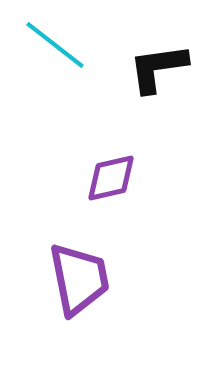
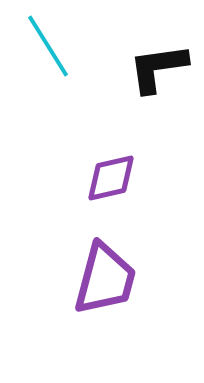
cyan line: moved 7 px left, 1 px down; rotated 20 degrees clockwise
purple trapezoid: moved 26 px right; rotated 26 degrees clockwise
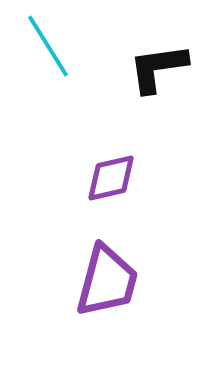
purple trapezoid: moved 2 px right, 2 px down
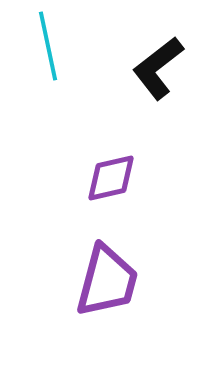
cyan line: rotated 20 degrees clockwise
black L-shape: rotated 30 degrees counterclockwise
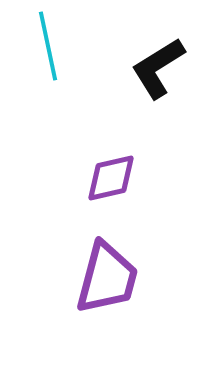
black L-shape: rotated 6 degrees clockwise
purple trapezoid: moved 3 px up
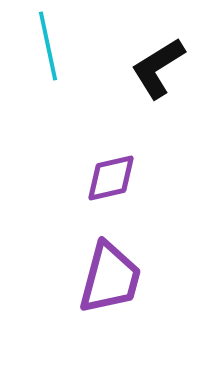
purple trapezoid: moved 3 px right
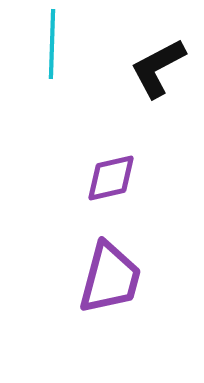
cyan line: moved 4 px right, 2 px up; rotated 14 degrees clockwise
black L-shape: rotated 4 degrees clockwise
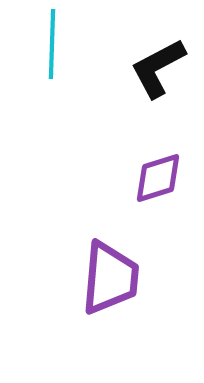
purple diamond: moved 47 px right; rotated 4 degrees counterclockwise
purple trapezoid: rotated 10 degrees counterclockwise
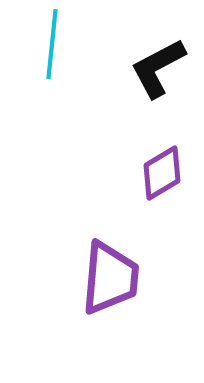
cyan line: rotated 4 degrees clockwise
purple diamond: moved 4 px right, 5 px up; rotated 14 degrees counterclockwise
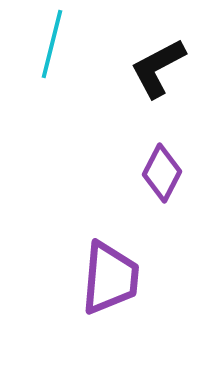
cyan line: rotated 8 degrees clockwise
purple diamond: rotated 32 degrees counterclockwise
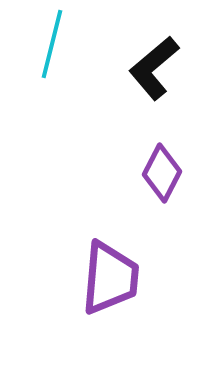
black L-shape: moved 4 px left; rotated 12 degrees counterclockwise
